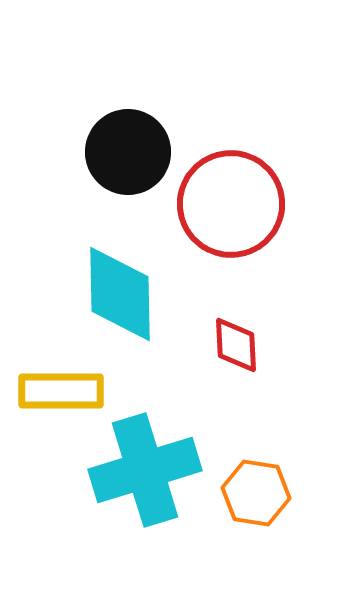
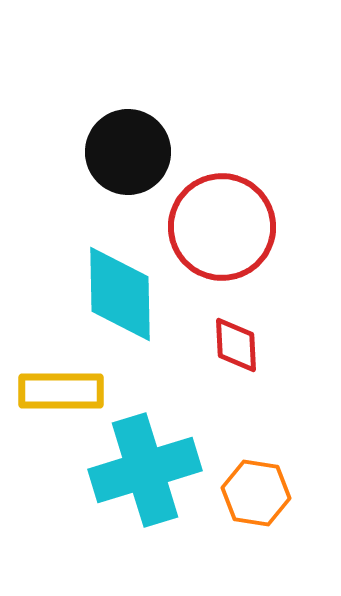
red circle: moved 9 px left, 23 px down
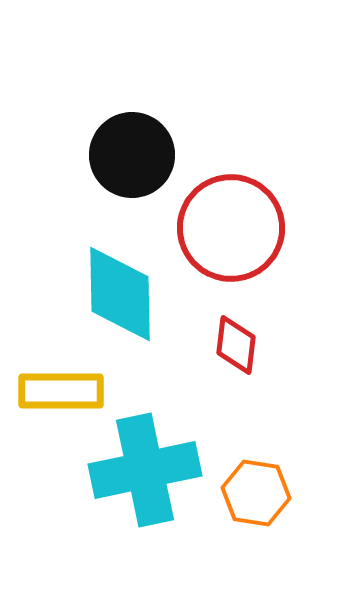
black circle: moved 4 px right, 3 px down
red circle: moved 9 px right, 1 px down
red diamond: rotated 10 degrees clockwise
cyan cross: rotated 5 degrees clockwise
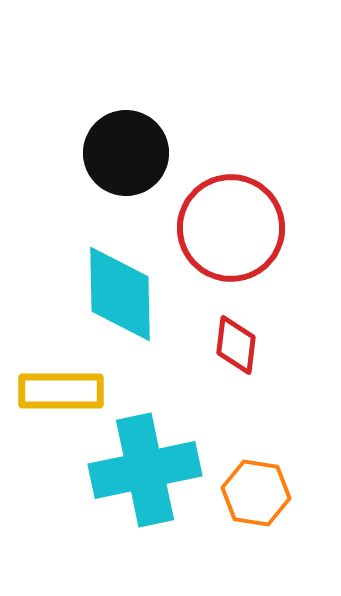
black circle: moved 6 px left, 2 px up
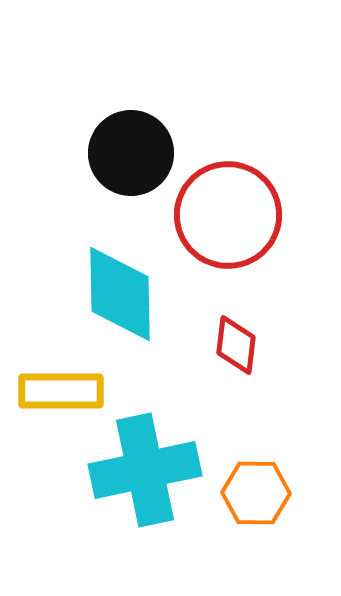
black circle: moved 5 px right
red circle: moved 3 px left, 13 px up
orange hexagon: rotated 8 degrees counterclockwise
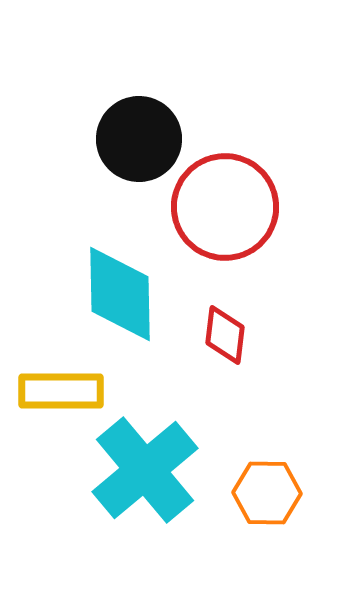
black circle: moved 8 px right, 14 px up
red circle: moved 3 px left, 8 px up
red diamond: moved 11 px left, 10 px up
cyan cross: rotated 28 degrees counterclockwise
orange hexagon: moved 11 px right
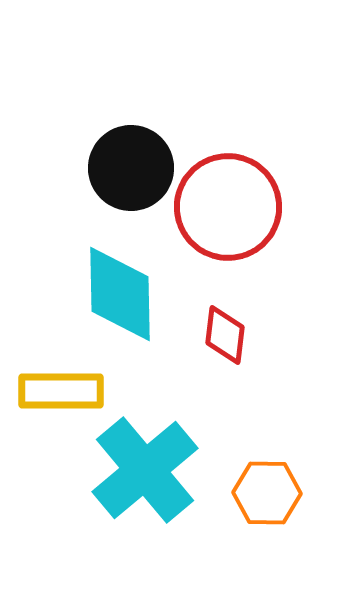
black circle: moved 8 px left, 29 px down
red circle: moved 3 px right
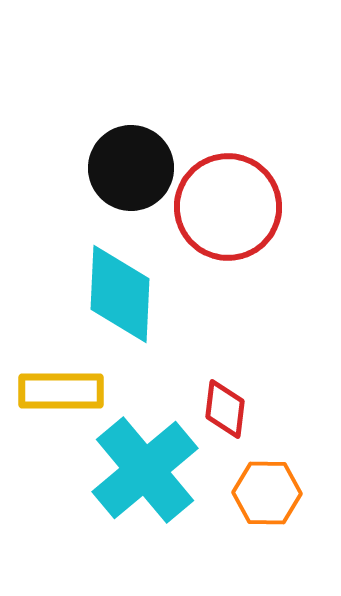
cyan diamond: rotated 4 degrees clockwise
red diamond: moved 74 px down
